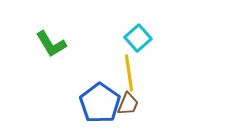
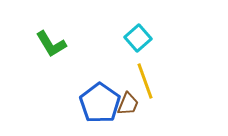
yellow line: moved 16 px right, 8 px down; rotated 12 degrees counterclockwise
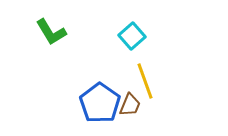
cyan square: moved 6 px left, 2 px up
green L-shape: moved 12 px up
brown trapezoid: moved 2 px right, 1 px down
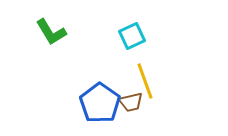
cyan square: rotated 16 degrees clockwise
brown trapezoid: moved 1 px right, 3 px up; rotated 55 degrees clockwise
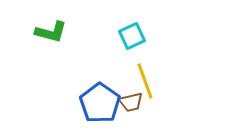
green L-shape: rotated 44 degrees counterclockwise
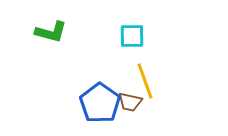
cyan square: rotated 24 degrees clockwise
brown trapezoid: moved 1 px left; rotated 25 degrees clockwise
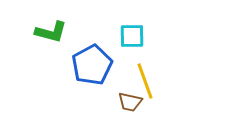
blue pentagon: moved 8 px left, 38 px up; rotated 9 degrees clockwise
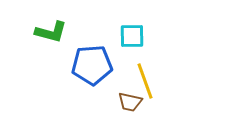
blue pentagon: rotated 24 degrees clockwise
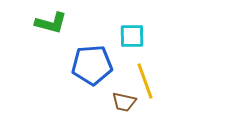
green L-shape: moved 9 px up
brown trapezoid: moved 6 px left
